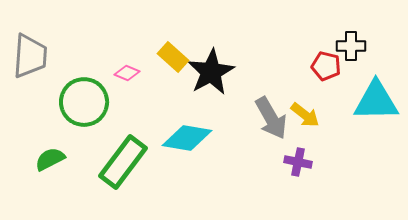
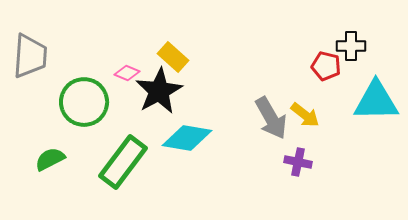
black star: moved 52 px left, 19 px down
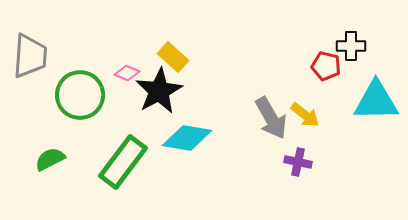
green circle: moved 4 px left, 7 px up
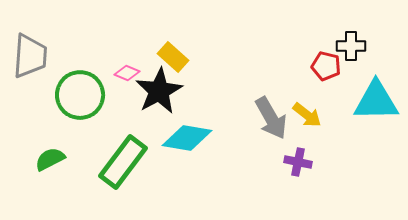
yellow arrow: moved 2 px right
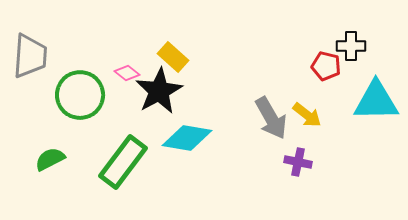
pink diamond: rotated 15 degrees clockwise
